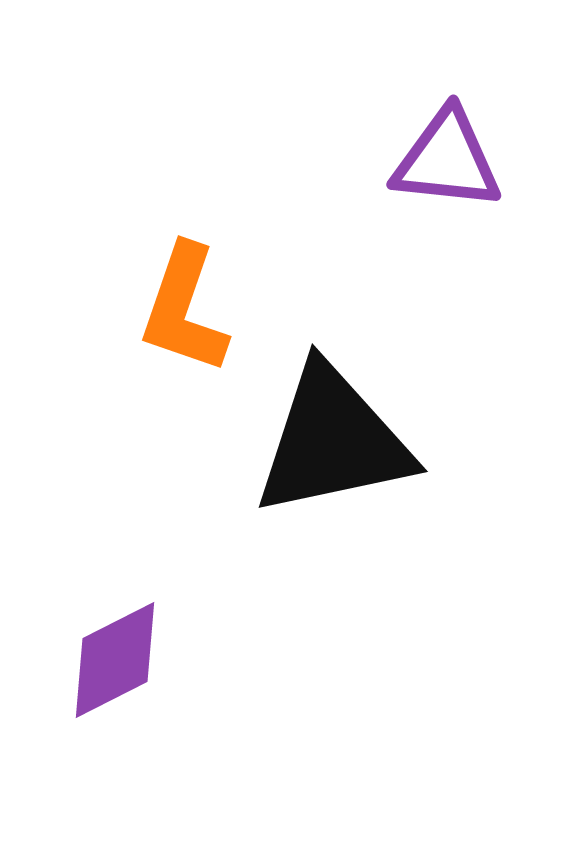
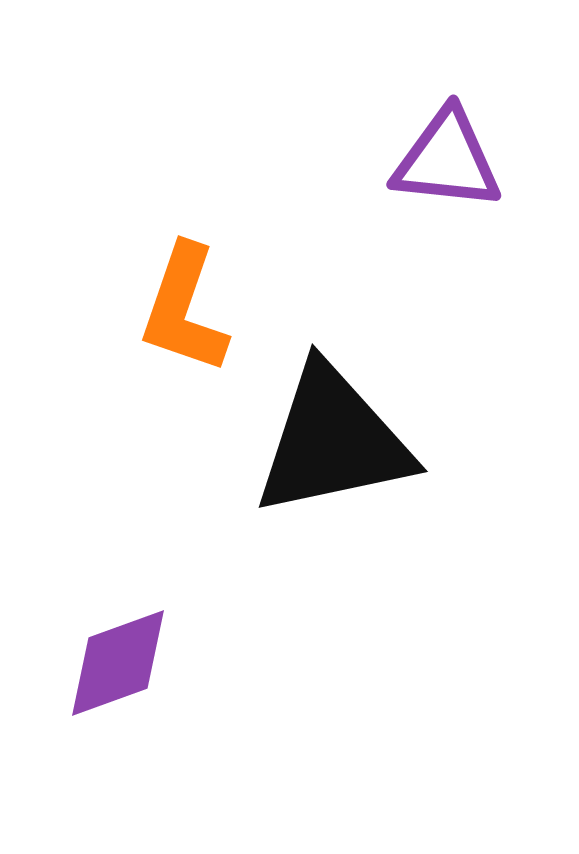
purple diamond: moved 3 px right, 3 px down; rotated 7 degrees clockwise
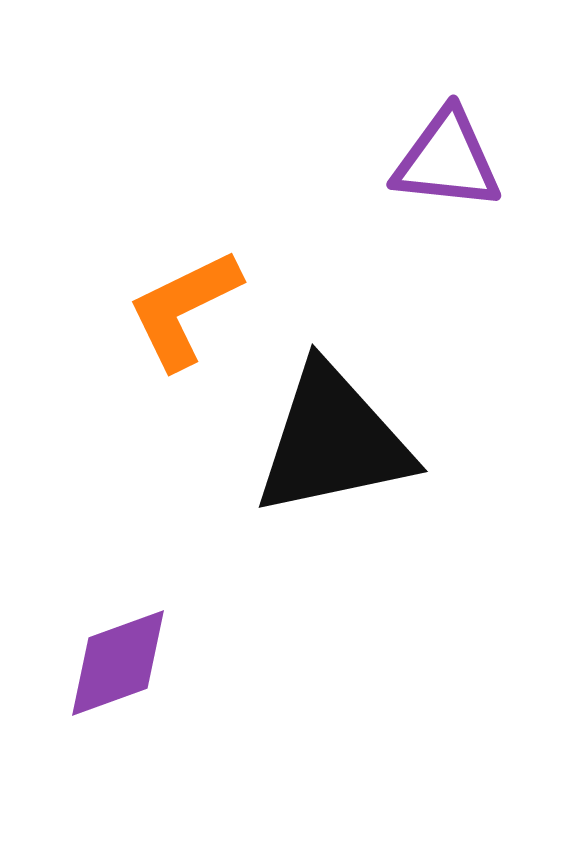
orange L-shape: rotated 45 degrees clockwise
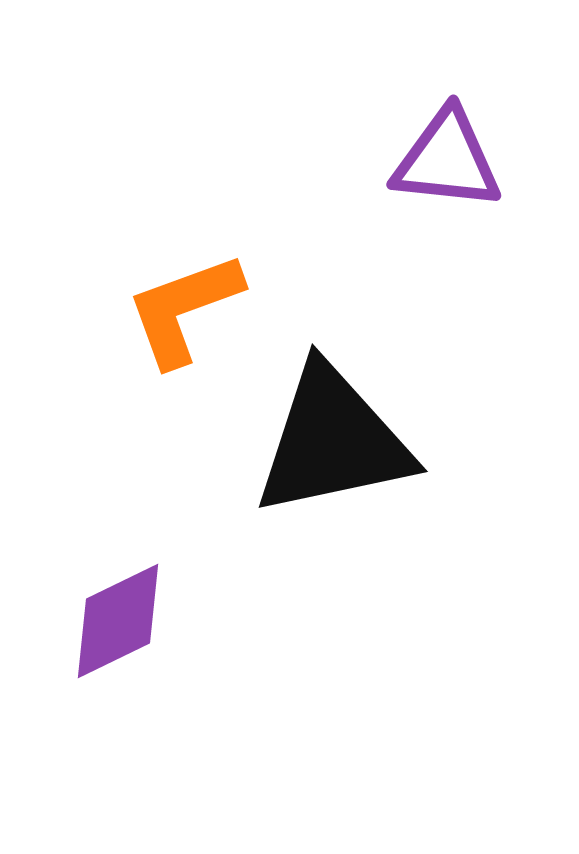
orange L-shape: rotated 6 degrees clockwise
purple diamond: moved 42 px up; rotated 6 degrees counterclockwise
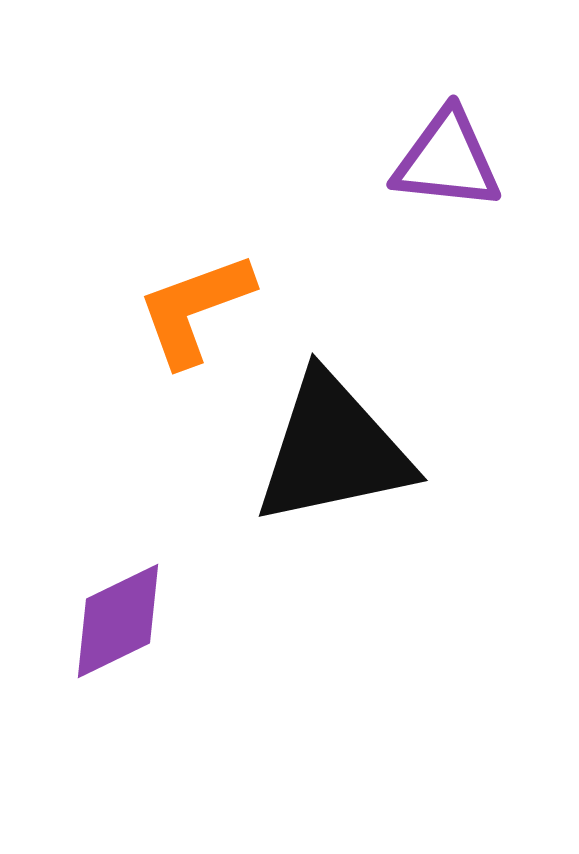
orange L-shape: moved 11 px right
black triangle: moved 9 px down
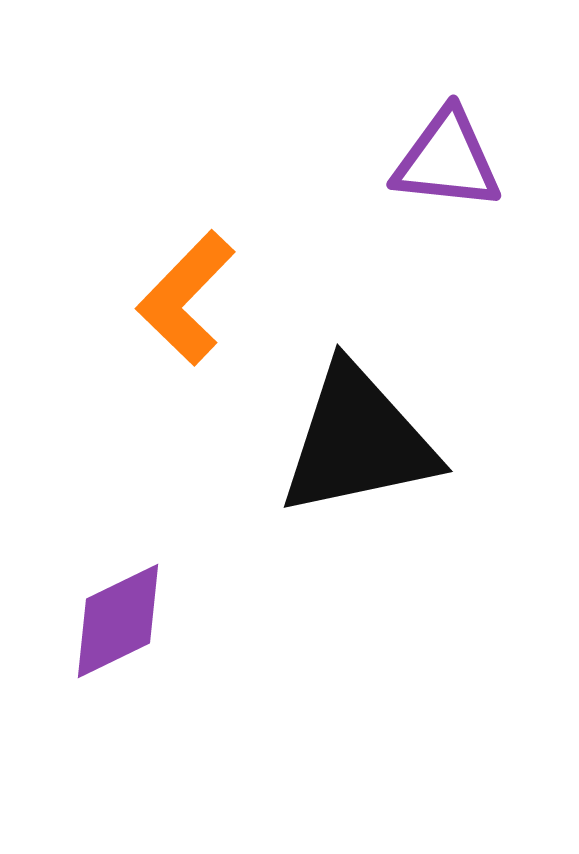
orange L-shape: moved 9 px left, 11 px up; rotated 26 degrees counterclockwise
black triangle: moved 25 px right, 9 px up
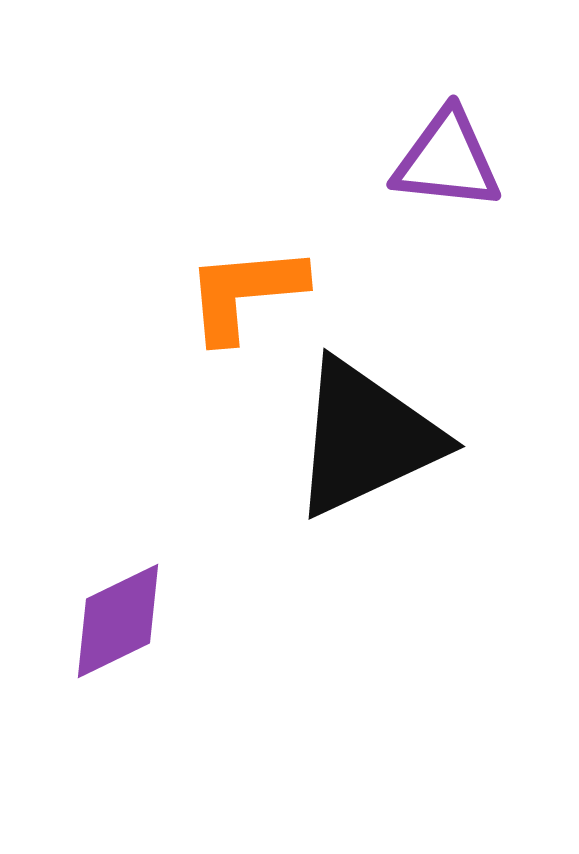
orange L-shape: moved 59 px right, 5 px up; rotated 41 degrees clockwise
black triangle: moved 8 px right, 3 px up; rotated 13 degrees counterclockwise
